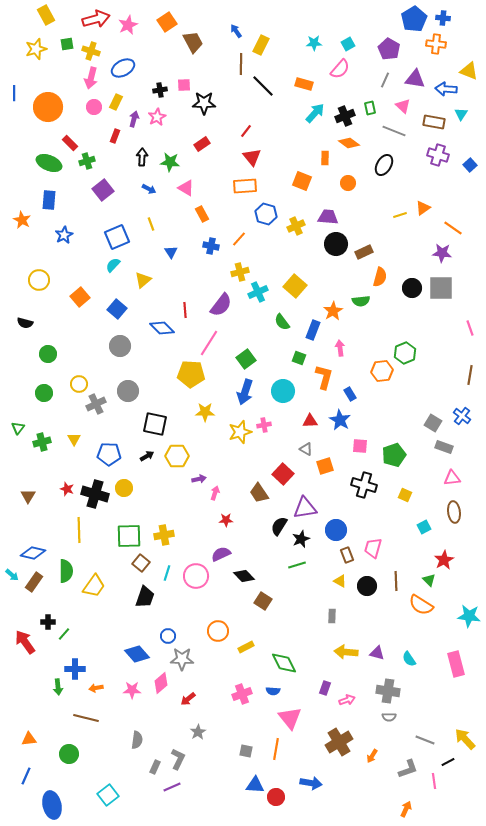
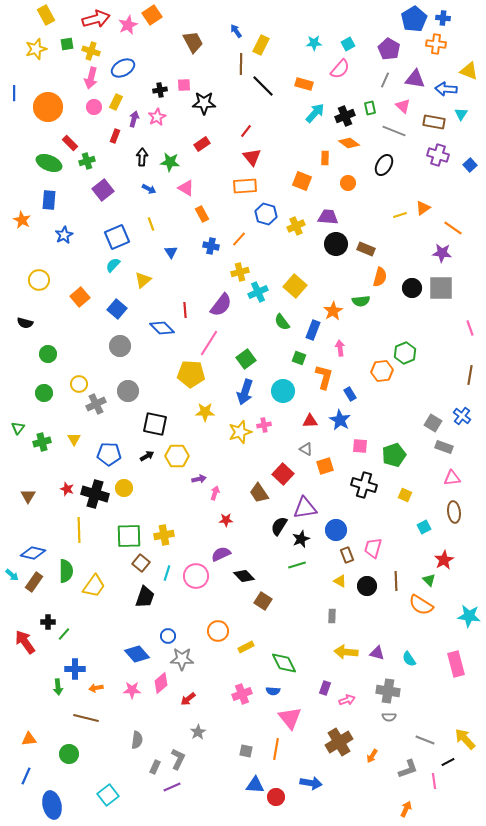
orange square at (167, 22): moved 15 px left, 7 px up
brown rectangle at (364, 252): moved 2 px right, 3 px up; rotated 48 degrees clockwise
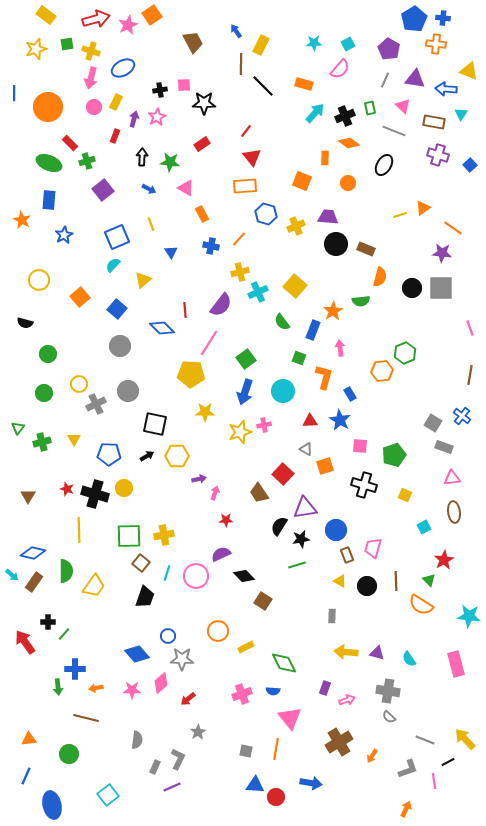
yellow rectangle at (46, 15): rotated 24 degrees counterclockwise
black star at (301, 539): rotated 12 degrees clockwise
gray semicircle at (389, 717): rotated 40 degrees clockwise
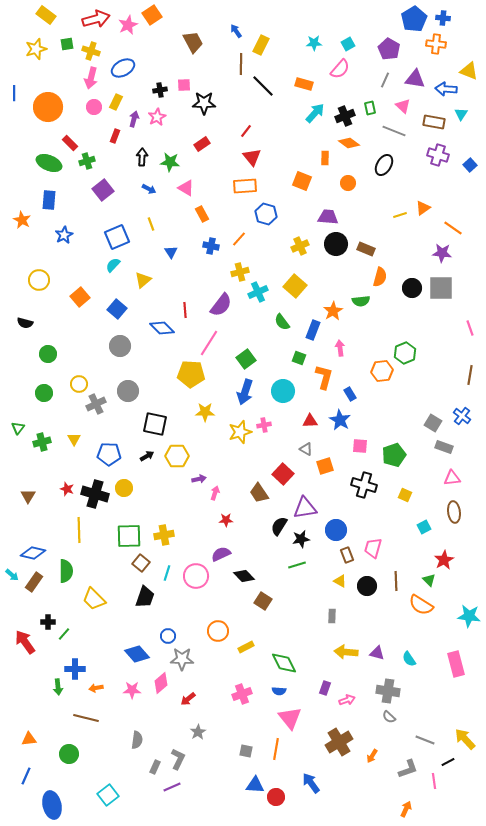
yellow cross at (296, 226): moved 4 px right, 20 px down
yellow trapezoid at (94, 586): moved 13 px down; rotated 100 degrees clockwise
blue semicircle at (273, 691): moved 6 px right
blue arrow at (311, 783): rotated 135 degrees counterclockwise
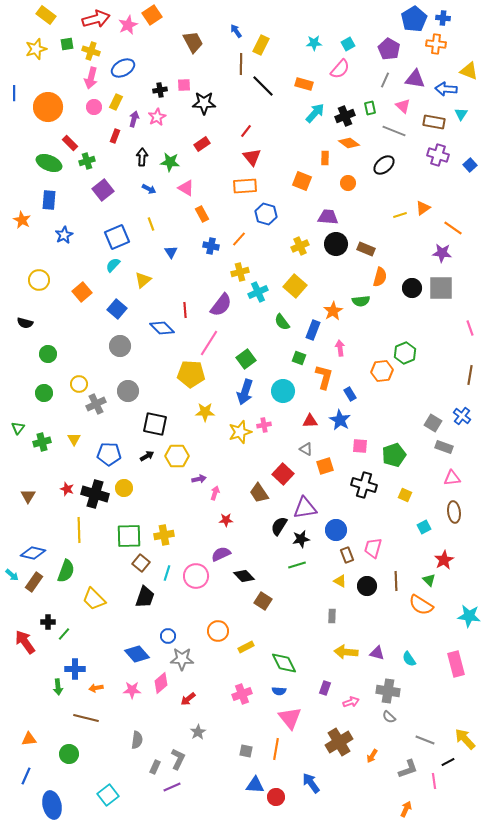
black ellipse at (384, 165): rotated 20 degrees clockwise
orange square at (80, 297): moved 2 px right, 5 px up
green semicircle at (66, 571): rotated 20 degrees clockwise
pink arrow at (347, 700): moved 4 px right, 2 px down
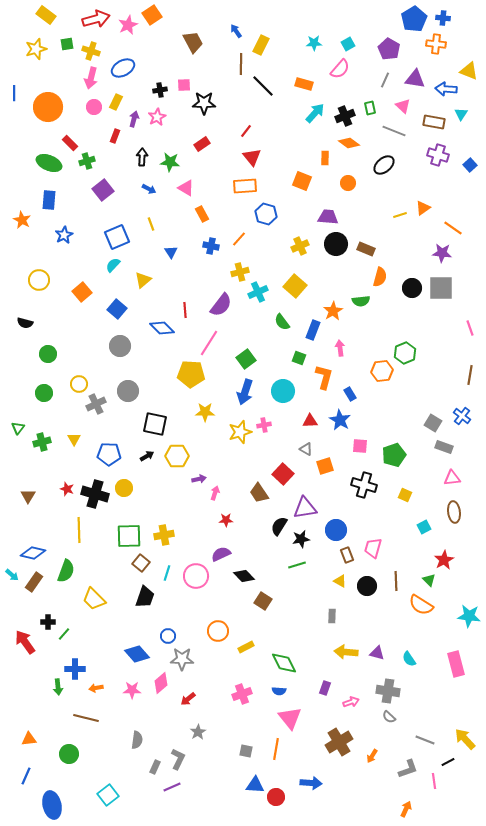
blue arrow at (311, 783): rotated 130 degrees clockwise
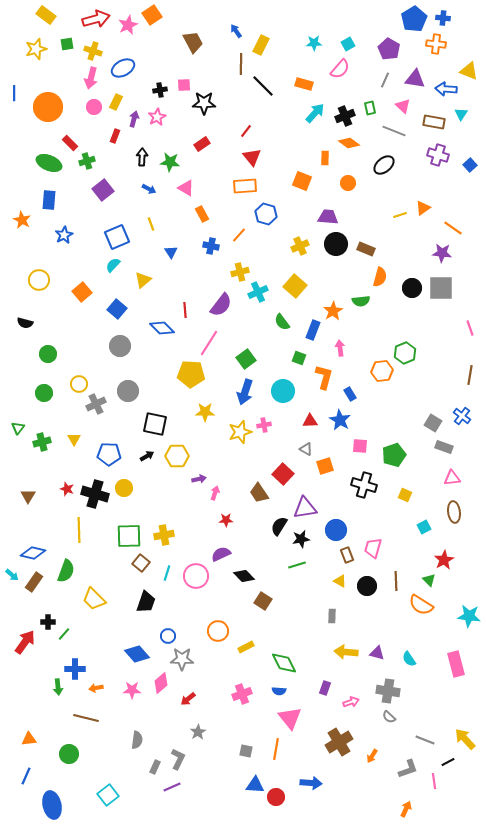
yellow cross at (91, 51): moved 2 px right
orange line at (239, 239): moved 4 px up
black trapezoid at (145, 597): moved 1 px right, 5 px down
red arrow at (25, 642): rotated 70 degrees clockwise
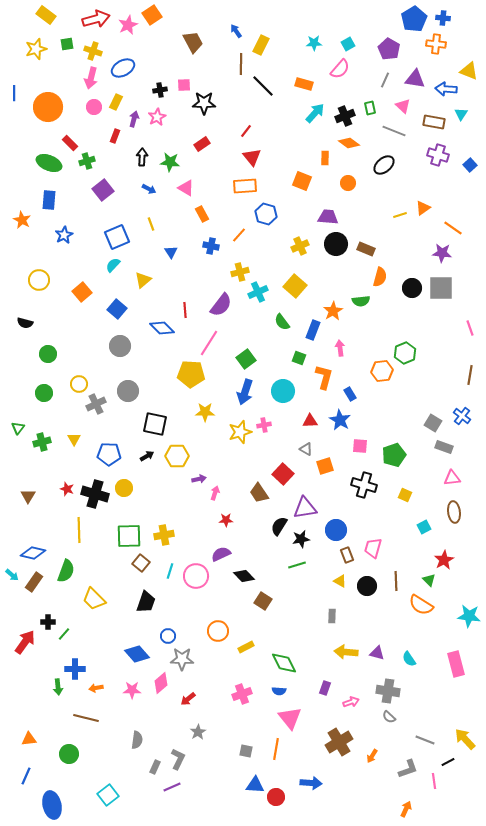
cyan line at (167, 573): moved 3 px right, 2 px up
